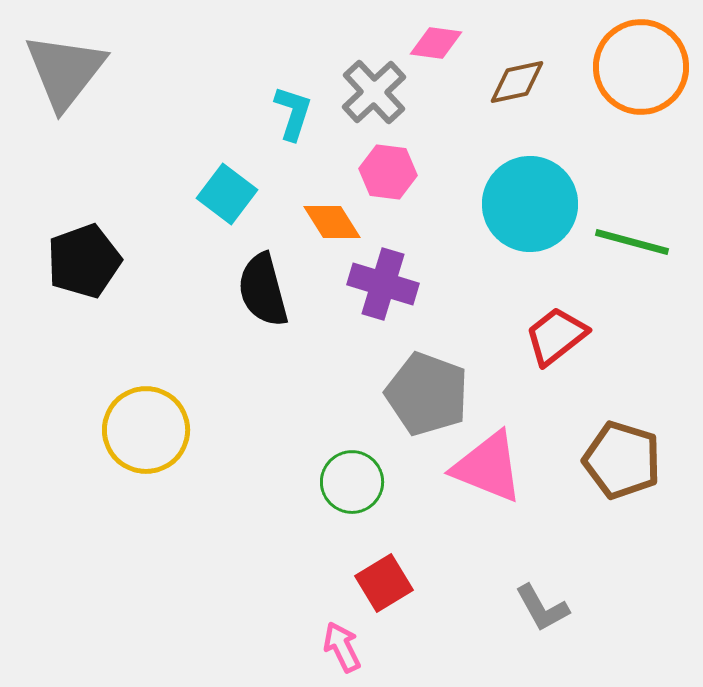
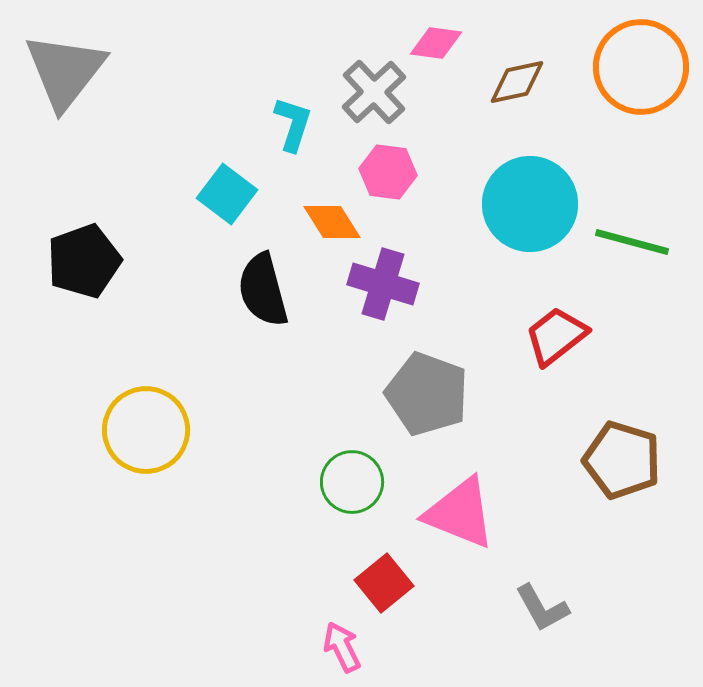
cyan L-shape: moved 11 px down
pink triangle: moved 28 px left, 46 px down
red square: rotated 8 degrees counterclockwise
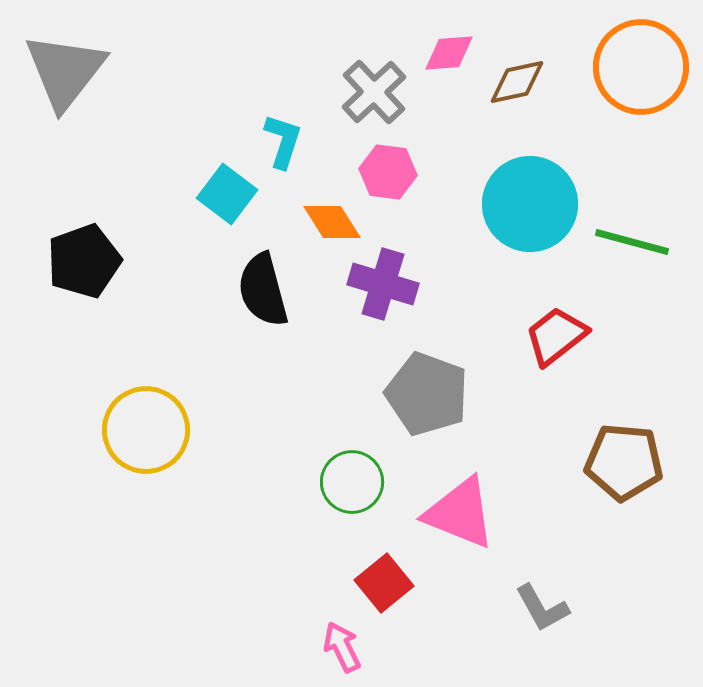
pink diamond: moved 13 px right, 10 px down; rotated 12 degrees counterclockwise
cyan L-shape: moved 10 px left, 17 px down
brown pentagon: moved 2 px right, 2 px down; rotated 12 degrees counterclockwise
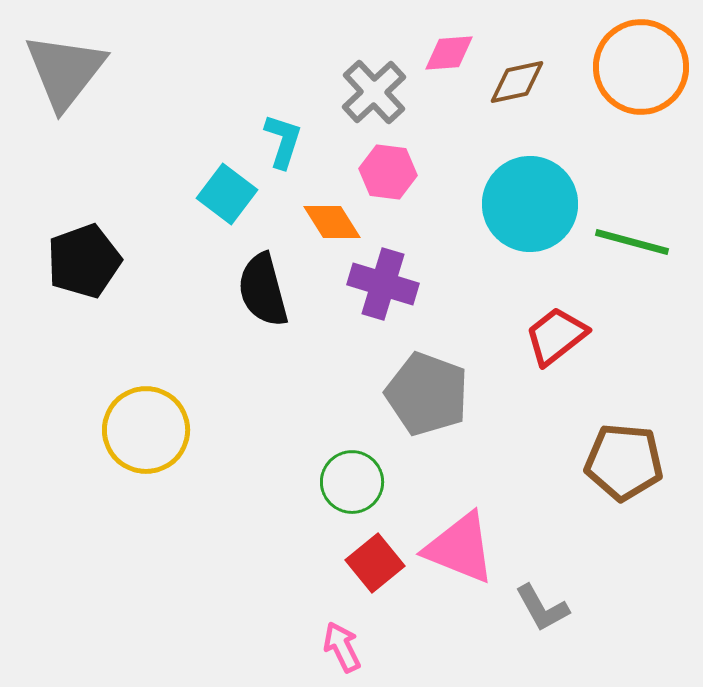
pink triangle: moved 35 px down
red square: moved 9 px left, 20 px up
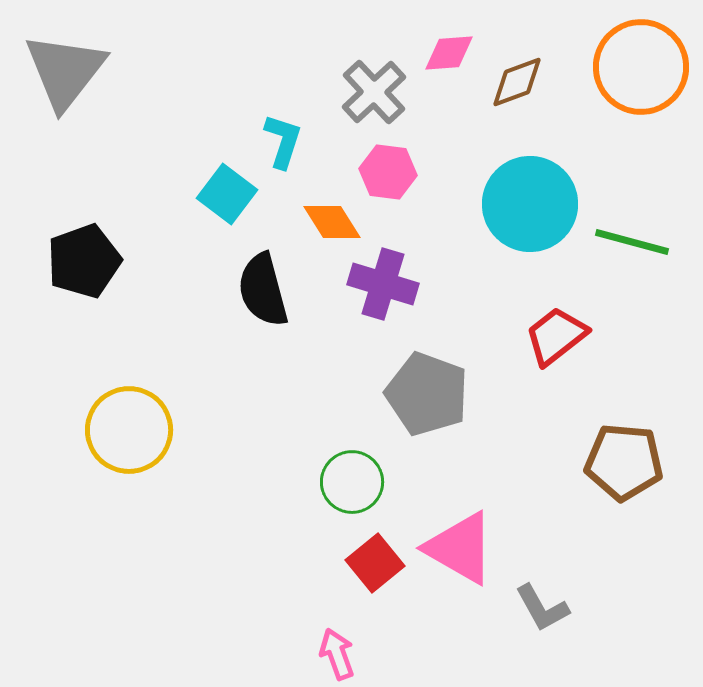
brown diamond: rotated 8 degrees counterclockwise
yellow circle: moved 17 px left
pink triangle: rotated 8 degrees clockwise
pink arrow: moved 5 px left, 7 px down; rotated 6 degrees clockwise
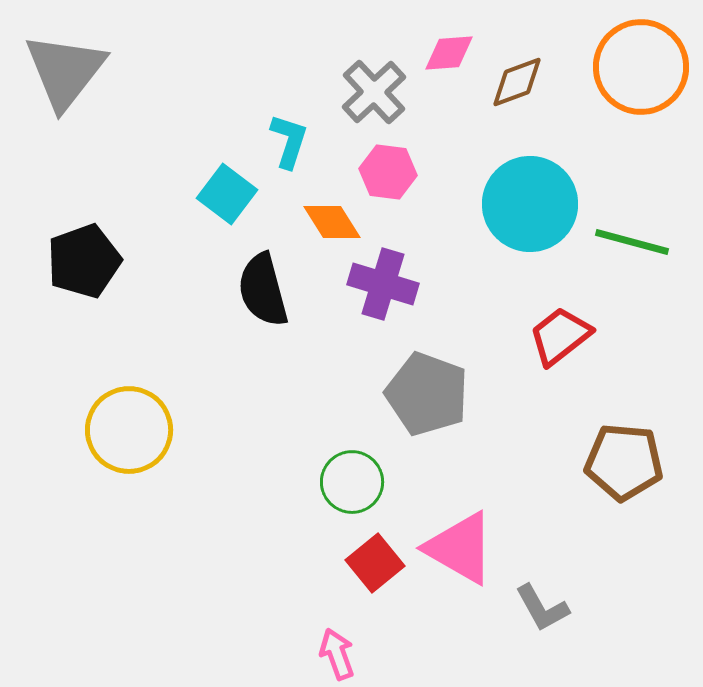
cyan L-shape: moved 6 px right
red trapezoid: moved 4 px right
